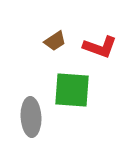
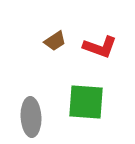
green square: moved 14 px right, 12 px down
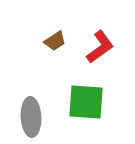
red L-shape: rotated 56 degrees counterclockwise
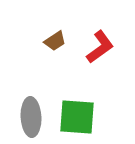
green square: moved 9 px left, 15 px down
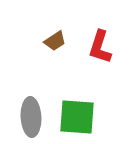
red L-shape: rotated 144 degrees clockwise
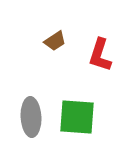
red L-shape: moved 8 px down
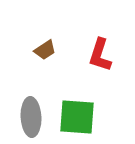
brown trapezoid: moved 10 px left, 9 px down
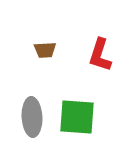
brown trapezoid: rotated 30 degrees clockwise
gray ellipse: moved 1 px right
